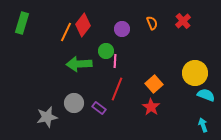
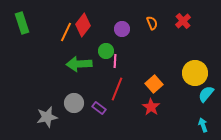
green rectangle: rotated 35 degrees counterclockwise
cyan semicircle: moved 1 px up; rotated 72 degrees counterclockwise
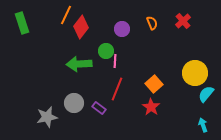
red diamond: moved 2 px left, 2 px down
orange line: moved 17 px up
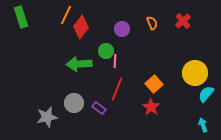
green rectangle: moved 1 px left, 6 px up
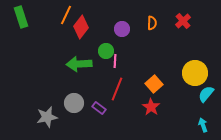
orange semicircle: rotated 24 degrees clockwise
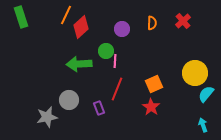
red diamond: rotated 10 degrees clockwise
orange square: rotated 18 degrees clockwise
gray circle: moved 5 px left, 3 px up
purple rectangle: rotated 32 degrees clockwise
